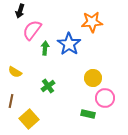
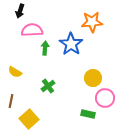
pink semicircle: rotated 50 degrees clockwise
blue star: moved 2 px right
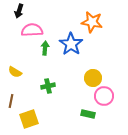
black arrow: moved 1 px left
orange star: rotated 15 degrees clockwise
green cross: rotated 24 degrees clockwise
pink circle: moved 1 px left, 2 px up
yellow square: rotated 24 degrees clockwise
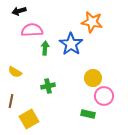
black arrow: rotated 56 degrees clockwise
yellow square: rotated 12 degrees counterclockwise
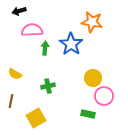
yellow semicircle: moved 2 px down
yellow square: moved 7 px right, 1 px up
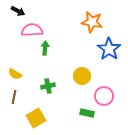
black arrow: moved 1 px left; rotated 136 degrees counterclockwise
blue star: moved 38 px right, 5 px down
yellow circle: moved 11 px left, 2 px up
brown line: moved 3 px right, 4 px up
green rectangle: moved 1 px left, 1 px up
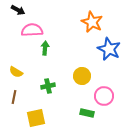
black arrow: moved 1 px up
orange star: rotated 15 degrees clockwise
blue star: rotated 10 degrees counterclockwise
yellow semicircle: moved 1 px right, 2 px up
yellow square: rotated 18 degrees clockwise
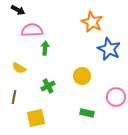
yellow semicircle: moved 3 px right, 4 px up
green cross: rotated 16 degrees counterclockwise
pink circle: moved 12 px right, 1 px down
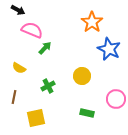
orange star: rotated 10 degrees clockwise
pink semicircle: rotated 25 degrees clockwise
green arrow: rotated 40 degrees clockwise
pink circle: moved 2 px down
